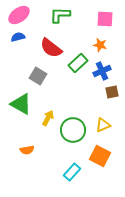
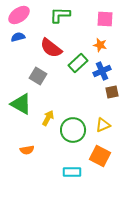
cyan rectangle: rotated 48 degrees clockwise
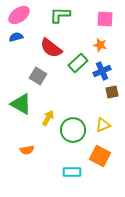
blue semicircle: moved 2 px left
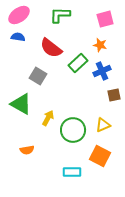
pink square: rotated 18 degrees counterclockwise
blue semicircle: moved 2 px right; rotated 24 degrees clockwise
brown square: moved 2 px right, 3 px down
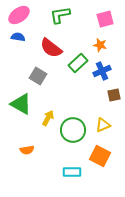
green L-shape: rotated 10 degrees counterclockwise
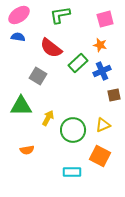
green triangle: moved 2 px down; rotated 30 degrees counterclockwise
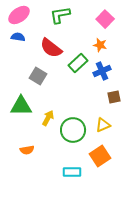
pink square: rotated 30 degrees counterclockwise
brown square: moved 2 px down
orange square: rotated 30 degrees clockwise
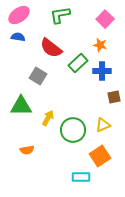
blue cross: rotated 24 degrees clockwise
cyan rectangle: moved 9 px right, 5 px down
